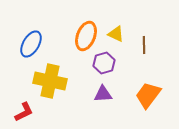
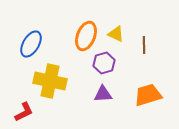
orange trapezoid: rotated 36 degrees clockwise
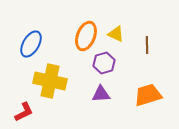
brown line: moved 3 px right
purple triangle: moved 2 px left
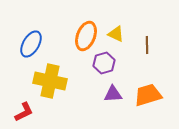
purple triangle: moved 12 px right
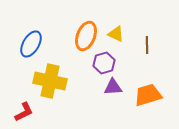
purple triangle: moved 7 px up
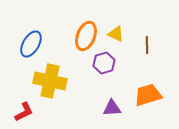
purple triangle: moved 1 px left, 21 px down
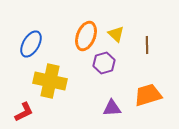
yellow triangle: rotated 18 degrees clockwise
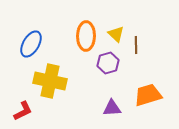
orange ellipse: rotated 20 degrees counterclockwise
brown line: moved 11 px left
purple hexagon: moved 4 px right
red L-shape: moved 1 px left, 1 px up
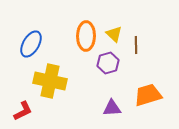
yellow triangle: moved 2 px left
